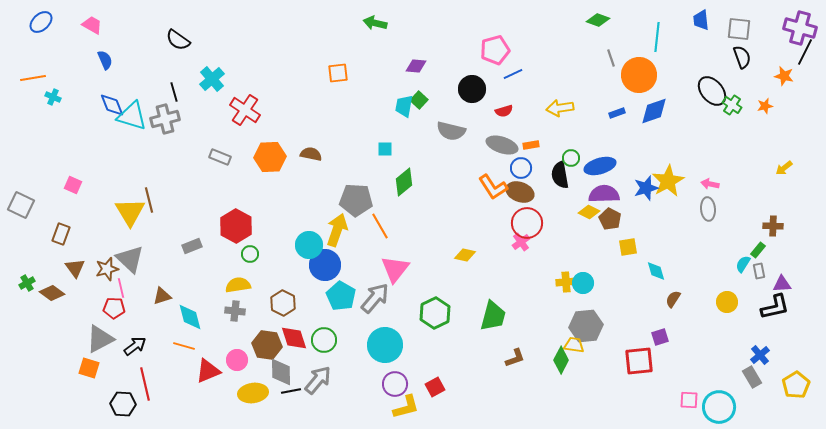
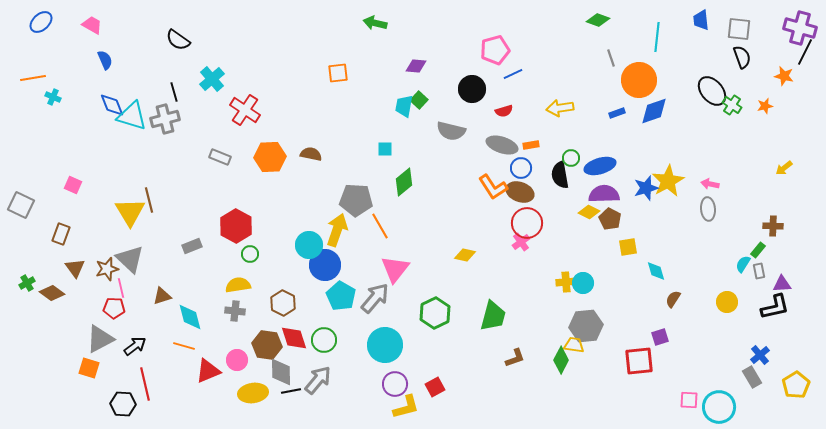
orange circle at (639, 75): moved 5 px down
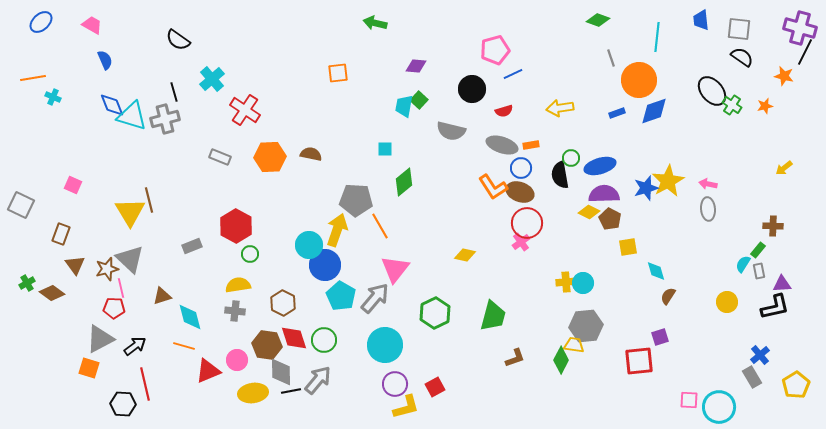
black semicircle at (742, 57): rotated 35 degrees counterclockwise
pink arrow at (710, 184): moved 2 px left
brown triangle at (75, 268): moved 3 px up
brown semicircle at (673, 299): moved 5 px left, 3 px up
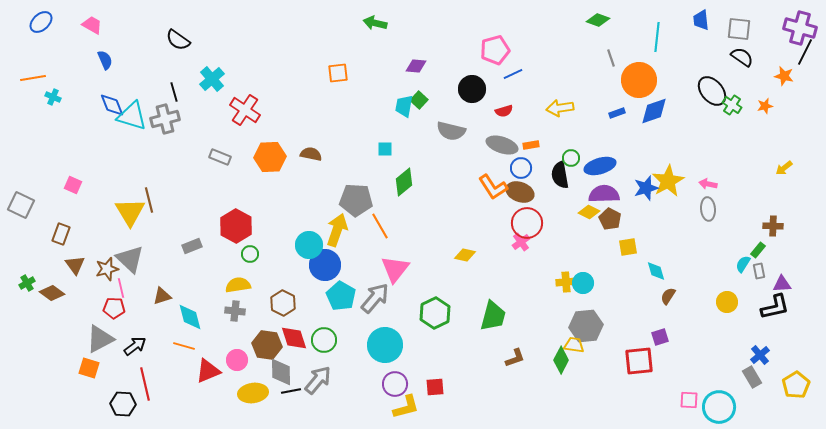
red square at (435, 387): rotated 24 degrees clockwise
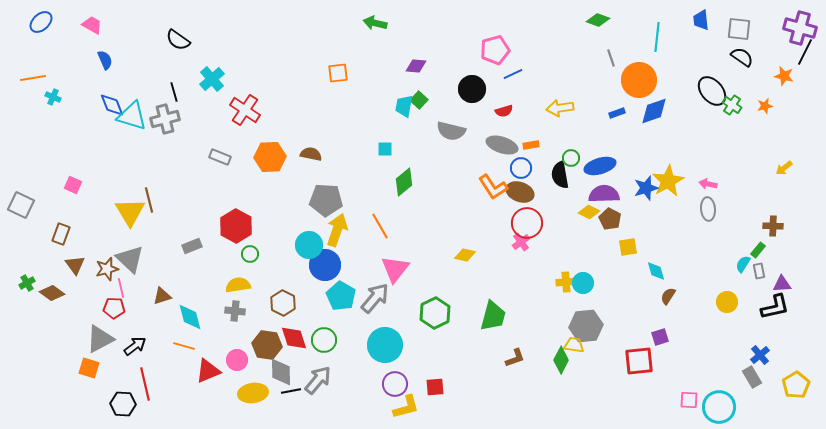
gray pentagon at (356, 200): moved 30 px left
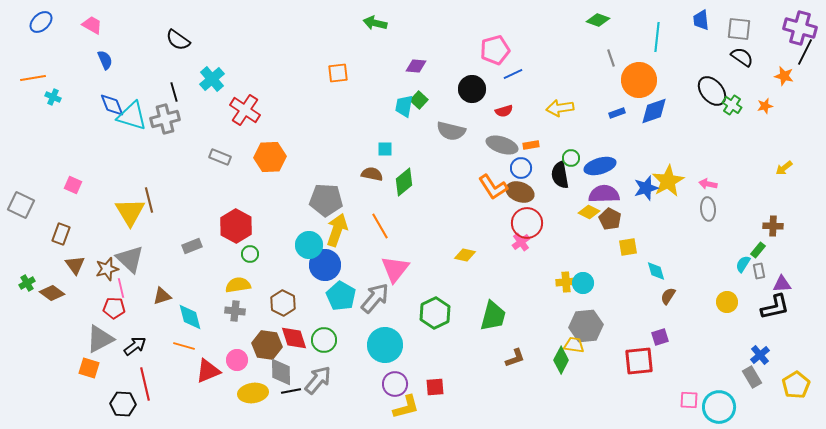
brown semicircle at (311, 154): moved 61 px right, 20 px down
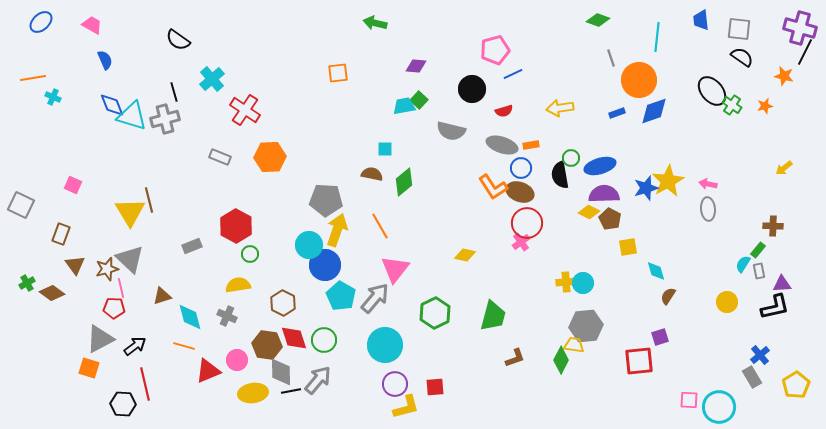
cyan trapezoid at (404, 106): rotated 70 degrees clockwise
gray cross at (235, 311): moved 8 px left, 5 px down; rotated 18 degrees clockwise
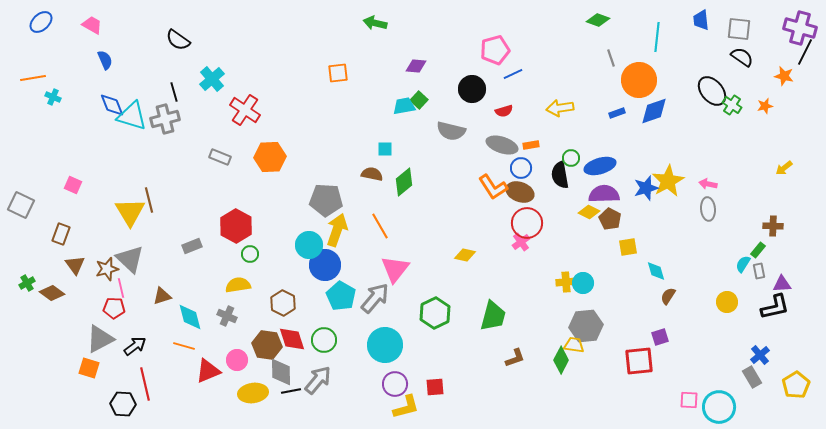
red diamond at (294, 338): moved 2 px left, 1 px down
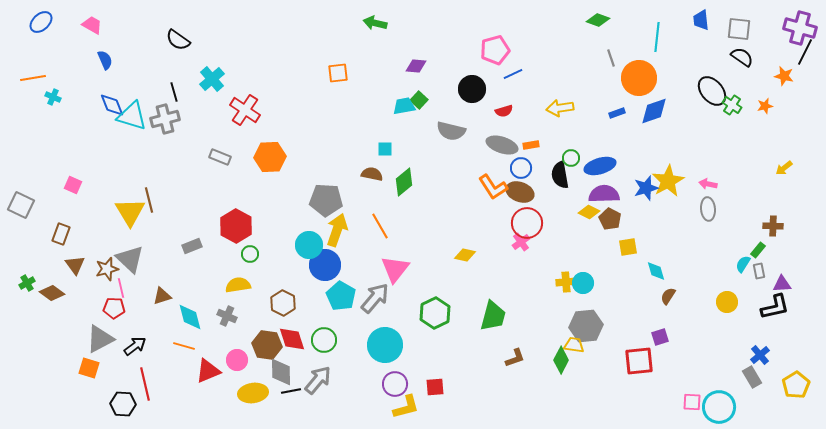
orange circle at (639, 80): moved 2 px up
pink square at (689, 400): moved 3 px right, 2 px down
